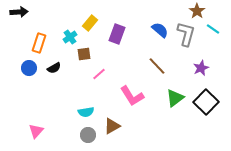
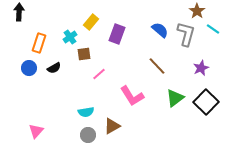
black arrow: rotated 84 degrees counterclockwise
yellow rectangle: moved 1 px right, 1 px up
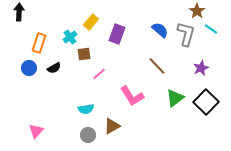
cyan line: moved 2 px left
cyan semicircle: moved 3 px up
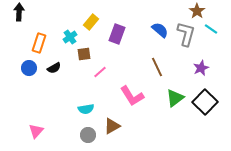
brown line: moved 1 px down; rotated 18 degrees clockwise
pink line: moved 1 px right, 2 px up
black square: moved 1 px left
